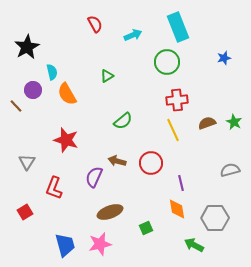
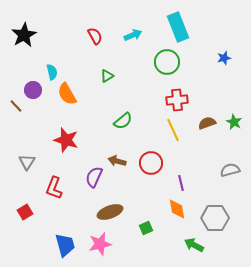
red semicircle: moved 12 px down
black star: moved 3 px left, 12 px up
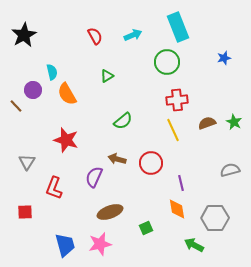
brown arrow: moved 2 px up
red square: rotated 28 degrees clockwise
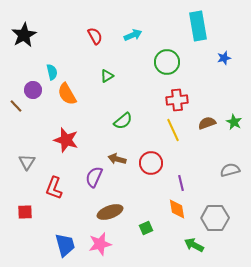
cyan rectangle: moved 20 px right, 1 px up; rotated 12 degrees clockwise
